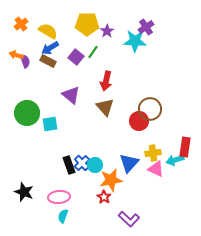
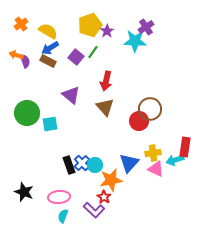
yellow pentagon: moved 3 px right, 1 px down; rotated 20 degrees counterclockwise
purple L-shape: moved 35 px left, 9 px up
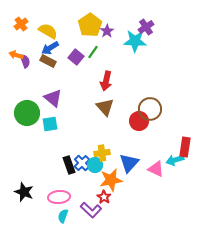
yellow pentagon: rotated 15 degrees counterclockwise
purple triangle: moved 18 px left, 3 px down
yellow cross: moved 51 px left
purple L-shape: moved 3 px left
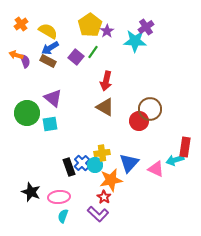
brown triangle: rotated 18 degrees counterclockwise
black rectangle: moved 2 px down
black star: moved 7 px right
purple L-shape: moved 7 px right, 4 px down
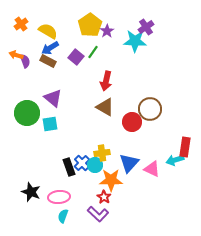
red circle: moved 7 px left, 1 px down
pink triangle: moved 4 px left
orange star: rotated 10 degrees clockwise
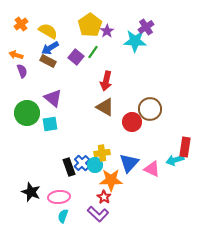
purple semicircle: moved 3 px left, 10 px down
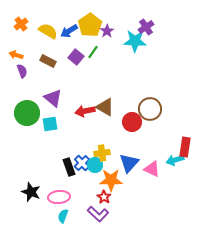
blue arrow: moved 19 px right, 17 px up
red arrow: moved 21 px left, 30 px down; rotated 66 degrees clockwise
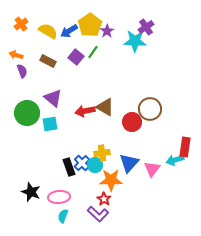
pink triangle: rotated 42 degrees clockwise
red star: moved 2 px down
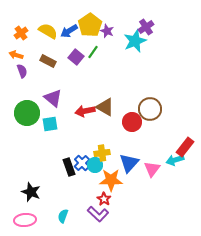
orange cross: moved 9 px down
purple star: rotated 16 degrees counterclockwise
cyan star: rotated 25 degrees counterclockwise
red rectangle: rotated 30 degrees clockwise
pink ellipse: moved 34 px left, 23 px down
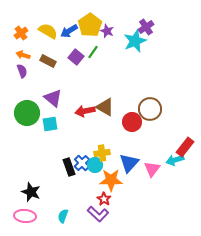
orange arrow: moved 7 px right
pink ellipse: moved 4 px up; rotated 10 degrees clockwise
